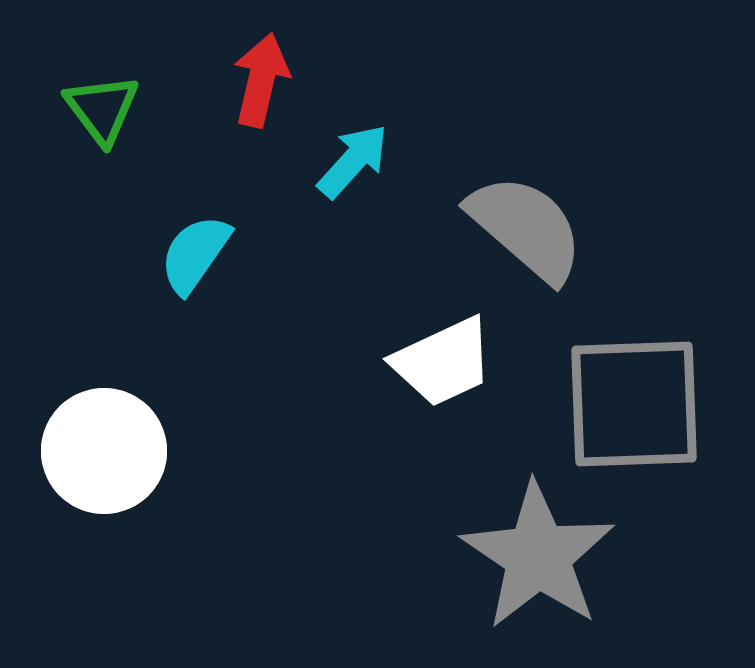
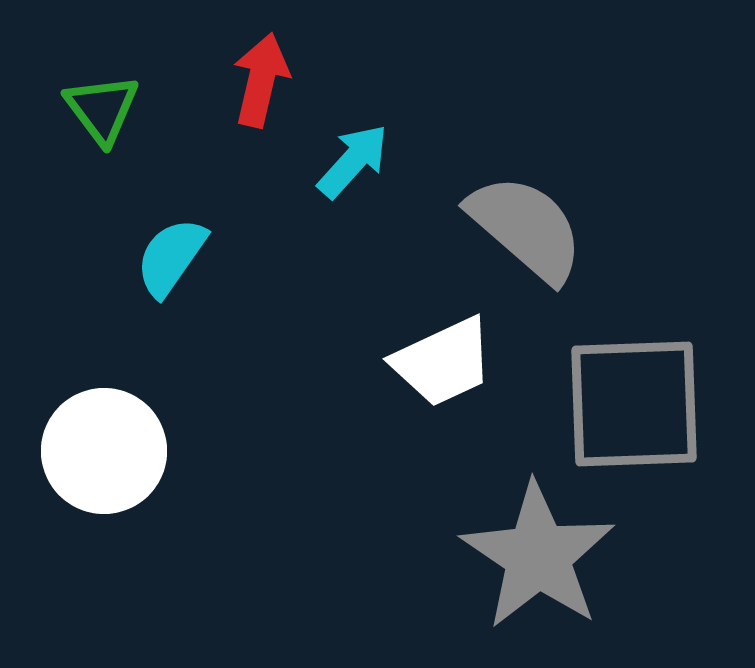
cyan semicircle: moved 24 px left, 3 px down
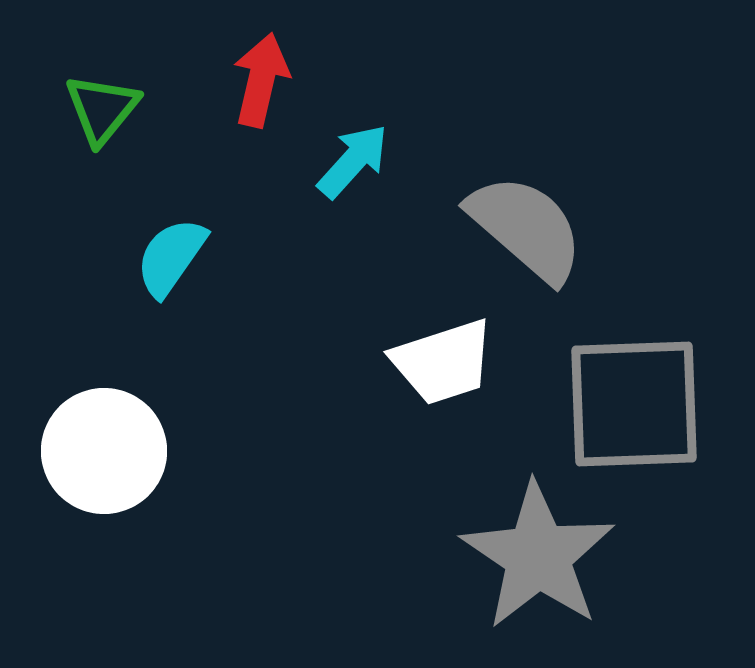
green triangle: rotated 16 degrees clockwise
white trapezoid: rotated 7 degrees clockwise
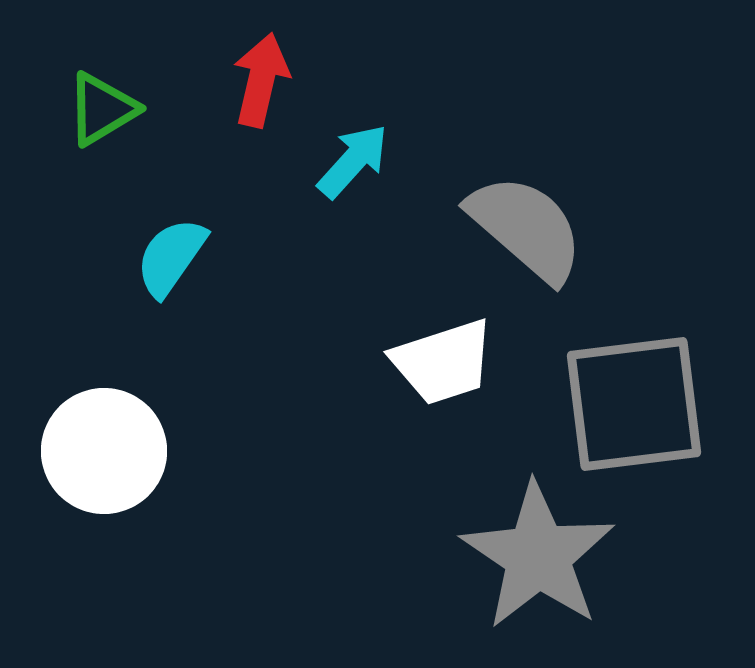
green triangle: rotated 20 degrees clockwise
gray square: rotated 5 degrees counterclockwise
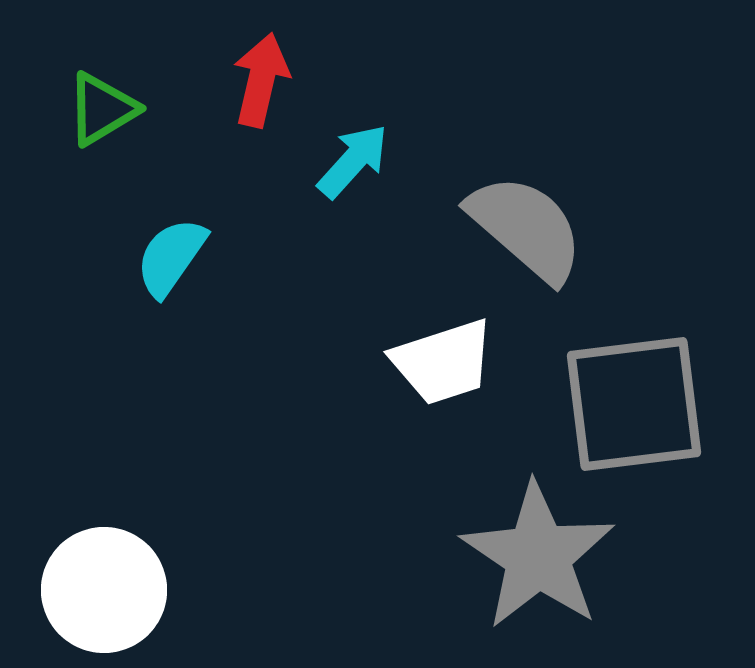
white circle: moved 139 px down
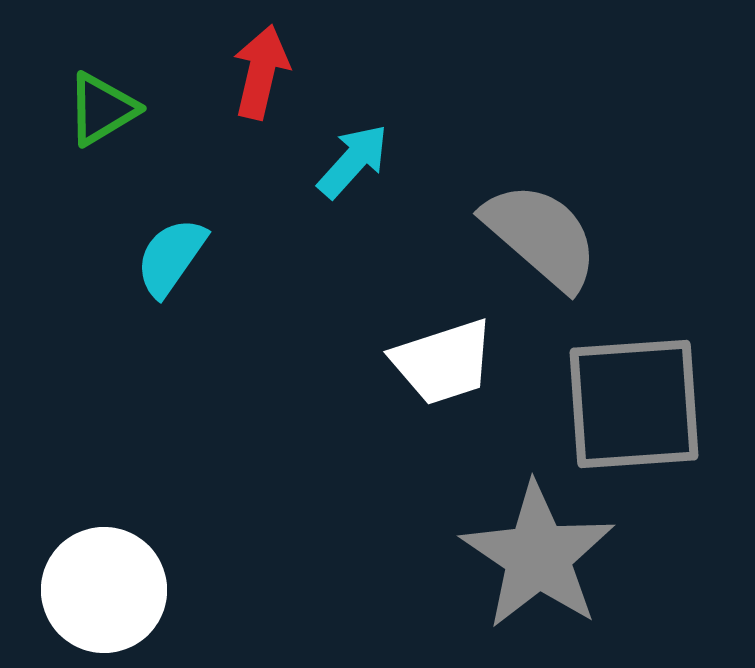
red arrow: moved 8 px up
gray semicircle: moved 15 px right, 8 px down
gray square: rotated 3 degrees clockwise
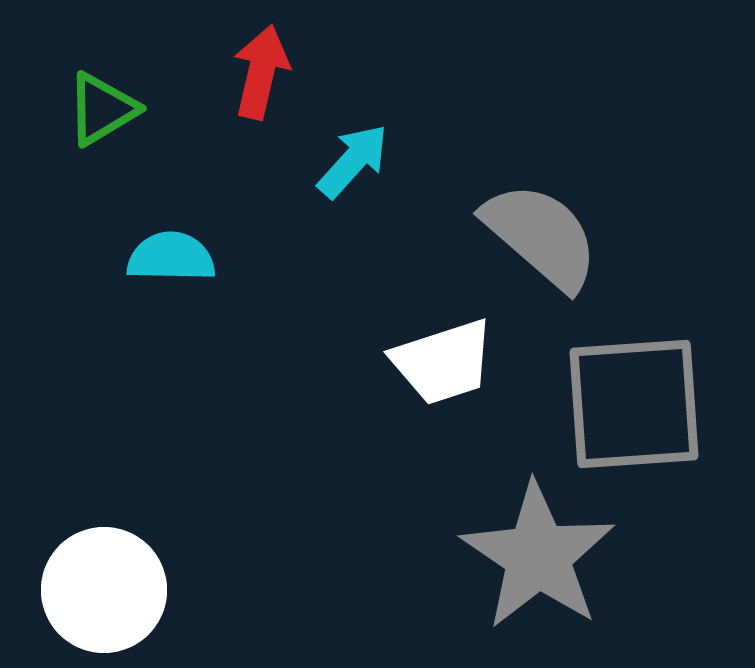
cyan semicircle: rotated 56 degrees clockwise
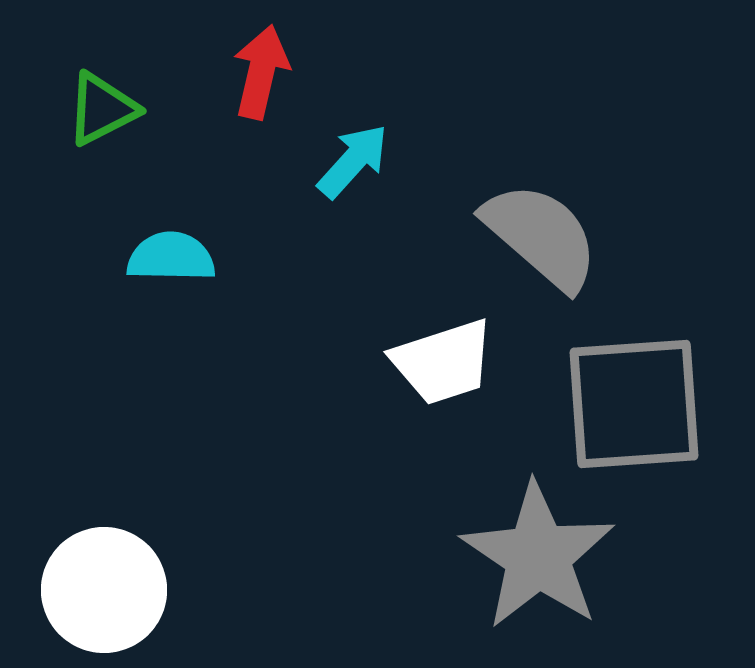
green triangle: rotated 4 degrees clockwise
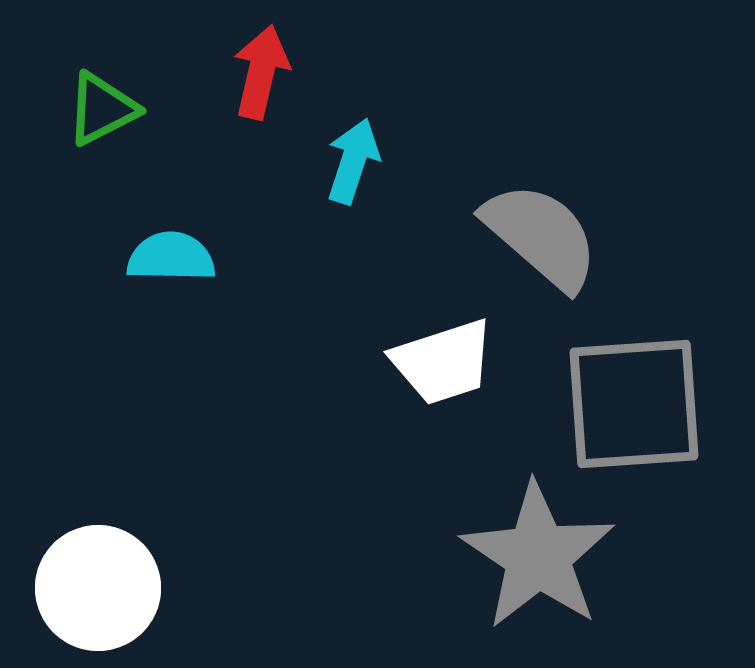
cyan arrow: rotated 24 degrees counterclockwise
white circle: moved 6 px left, 2 px up
